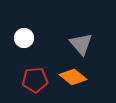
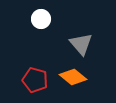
white circle: moved 17 px right, 19 px up
red pentagon: rotated 20 degrees clockwise
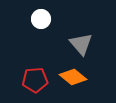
red pentagon: rotated 20 degrees counterclockwise
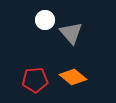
white circle: moved 4 px right, 1 px down
gray triangle: moved 10 px left, 11 px up
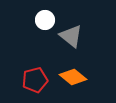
gray triangle: moved 3 px down; rotated 10 degrees counterclockwise
red pentagon: rotated 10 degrees counterclockwise
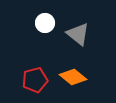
white circle: moved 3 px down
gray triangle: moved 7 px right, 2 px up
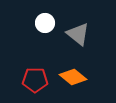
red pentagon: rotated 15 degrees clockwise
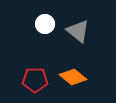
white circle: moved 1 px down
gray triangle: moved 3 px up
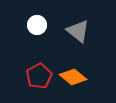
white circle: moved 8 px left, 1 px down
red pentagon: moved 4 px right, 4 px up; rotated 30 degrees counterclockwise
